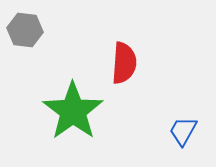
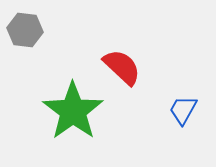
red semicircle: moved 2 px left, 4 px down; rotated 51 degrees counterclockwise
blue trapezoid: moved 21 px up
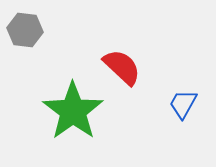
blue trapezoid: moved 6 px up
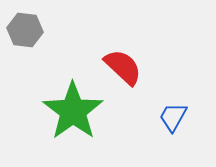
red semicircle: moved 1 px right
blue trapezoid: moved 10 px left, 13 px down
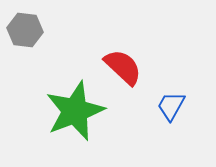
green star: moved 2 px right; rotated 14 degrees clockwise
blue trapezoid: moved 2 px left, 11 px up
